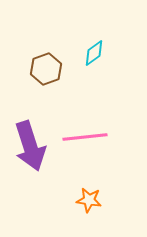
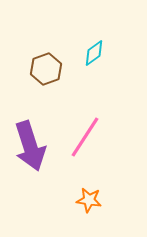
pink line: rotated 51 degrees counterclockwise
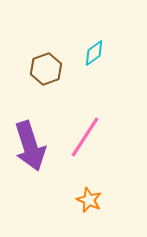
orange star: rotated 15 degrees clockwise
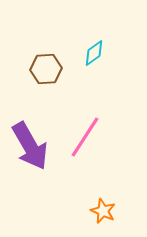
brown hexagon: rotated 16 degrees clockwise
purple arrow: rotated 12 degrees counterclockwise
orange star: moved 14 px right, 11 px down
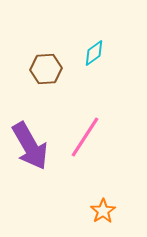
orange star: rotated 15 degrees clockwise
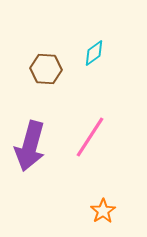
brown hexagon: rotated 8 degrees clockwise
pink line: moved 5 px right
purple arrow: rotated 45 degrees clockwise
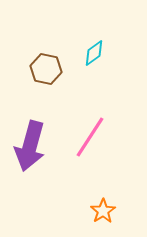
brown hexagon: rotated 8 degrees clockwise
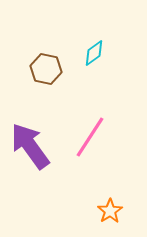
purple arrow: rotated 129 degrees clockwise
orange star: moved 7 px right
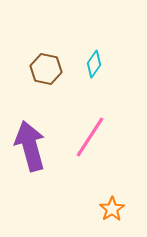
cyan diamond: moved 11 px down; rotated 20 degrees counterclockwise
purple arrow: rotated 21 degrees clockwise
orange star: moved 2 px right, 2 px up
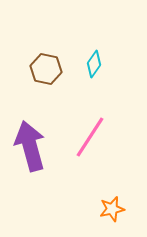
orange star: rotated 20 degrees clockwise
